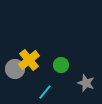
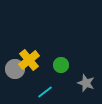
cyan line: rotated 14 degrees clockwise
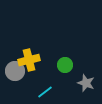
yellow cross: rotated 25 degrees clockwise
green circle: moved 4 px right
gray circle: moved 2 px down
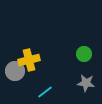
green circle: moved 19 px right, 11 px up
gray star: rotated 12 degrees counterclockwise
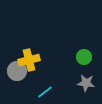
green circle: moved 3 px down
gray circle: moved 2 px right
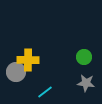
yellow cross: moved 1 px left; rotated 15 degrees clockwise
gray circle: moved 1 px left, 1 px down
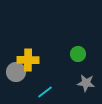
green circle: moved 6 px left, 3 px up
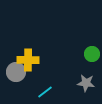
green circle: moved 14 px right
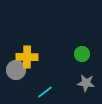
green circle: moved 10 px left
yellow cross: moved 1 px left, 3 px up
gray circle: moved 2 px up
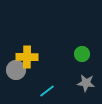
cyan line: moved 2 px right, 1 px up
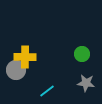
yellow cross: moved 2 px left
